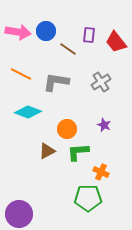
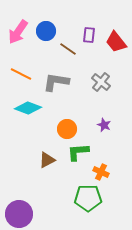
pink arrow: rotated 115 degrees clockwise
gray cross: rotated 18 degrees counterclockwise
cyan diamond: moved 4 px up
brown triangle: moved 9 px down
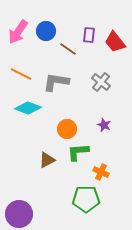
red trapezoid: moved 1 px left
green pentagon: moved 2 px left, 1 px down
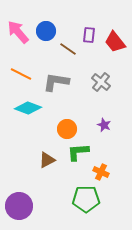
pink arrow: rotated 105 degrees clockwise
purple circle: moved 8 px up
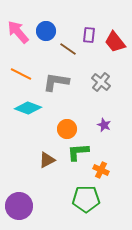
orange cross: moved 2 px up
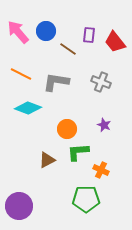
gray cross: rotated 18 degrees counterclockwise
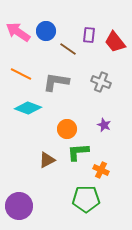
pink arrow: rotated 15 degrees counterclockwise
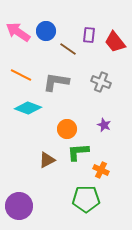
orange line: moved 1 px down
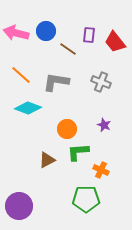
pink arrow: moved 2 px left, 1 px down; rotated 20 degrees counterclockwise
orange line: rotated 15 degrees clockwise
